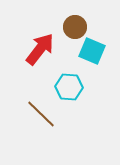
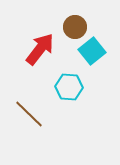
cyan square: rotated 28 degrees clockwise
brown line: moved 12 px left
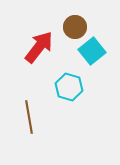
red arrow: moved 1 px left, 2 px up
cyan hexagon: rotated 12 degrees clockwise
brown line: moved 3 px down; rotated 36 degrees clockwise
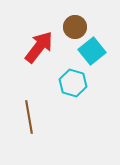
cyan hexagon: moved 4 px right, 4 px up
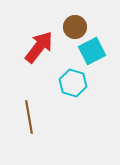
cyan square: rotated 12 degrees clockwise
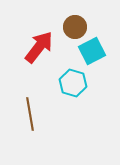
brown line: moved 1 px right, 3 px up
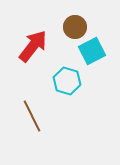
red arrow: moved 6 px left, 1 px up
cyan hexagon: moved 6 px left, 2 px up
brown line: moved 2 px right, 2 px down; rotated 16 degrees counterclockwise
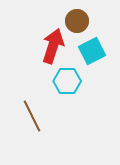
brown circle: moved 2 px right, 6 px up
red arrow: moved 20 px right; rotated 20 degrees counterclockwise
cyan hexagon: rotated 16 degrees counterclockwise
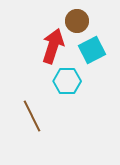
cyan square: moved 1 px up
